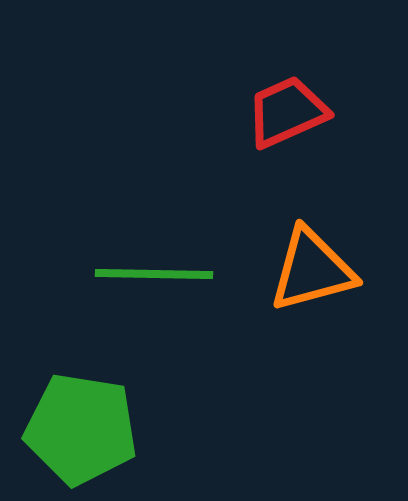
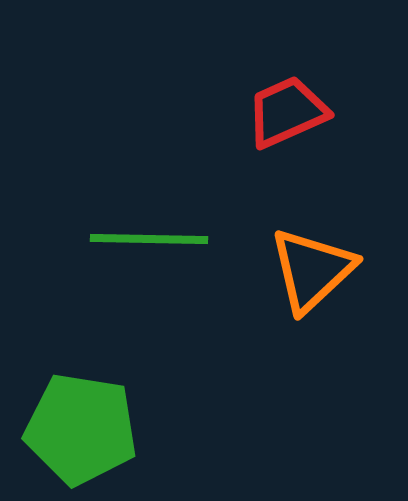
orange triangle: rotated 28 degrees counterclockwise
green line: moved 5 px left, 35 px up
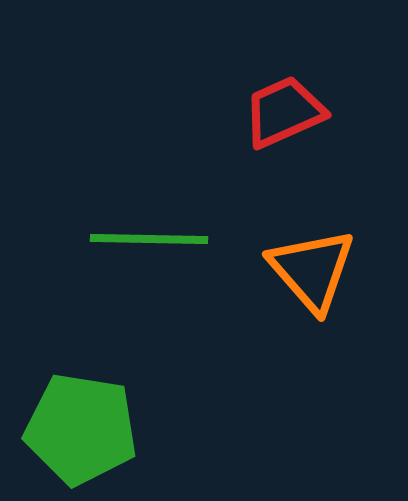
red trapezoid: moved 3 px left
orange triangle: rotated 28 degrees counterclockwise
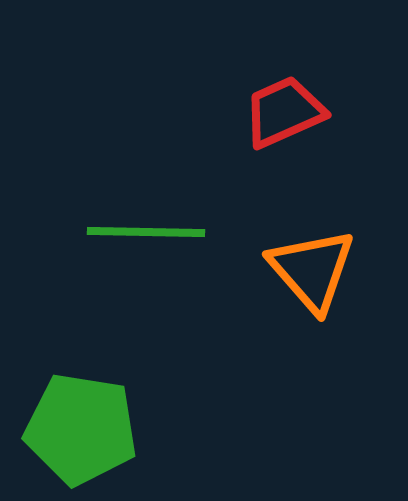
green line: moved 3 px left, 7 px up
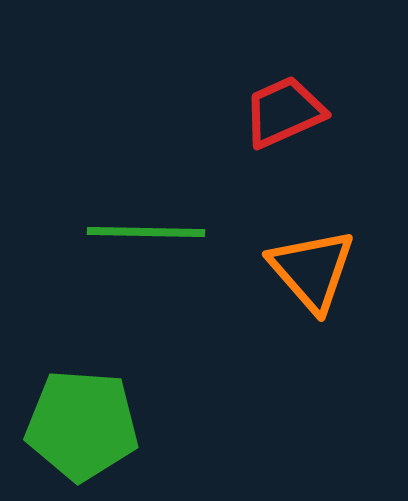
green pentagon: moved 1 px right, 4 px up; rotated 5 degrees counterclockwise
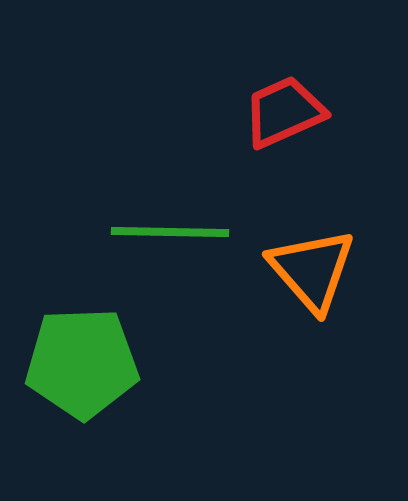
green line: moved 24 px right
green pentagon: moved 62 px up; rotated 6 degrees counterclockwise
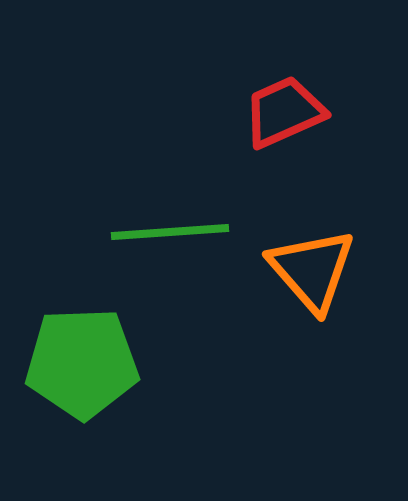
green line: rotated 5 degrees counterclockwise
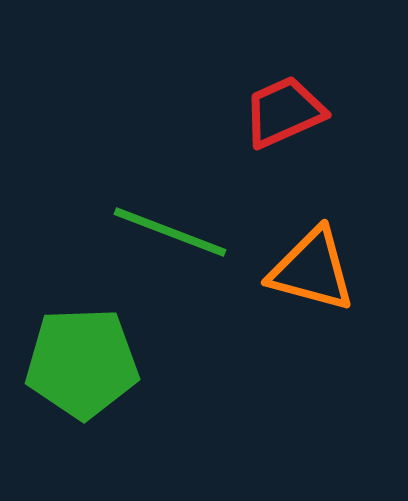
green line: rotated 25 degrees clockwise
orange triangle: rotated 34 degrees counterclockwise
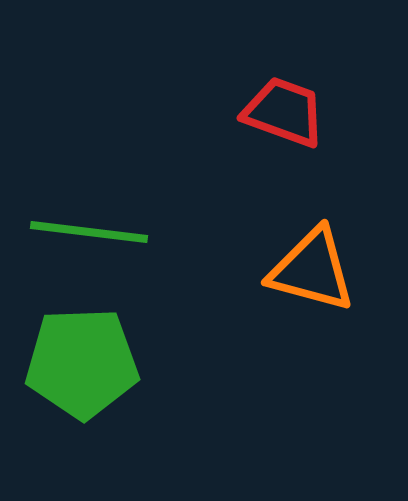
red trapezoid: rotated 44 degrees clockwise
green line: moved 81 px left; rotated 14 degrees counterclockwise
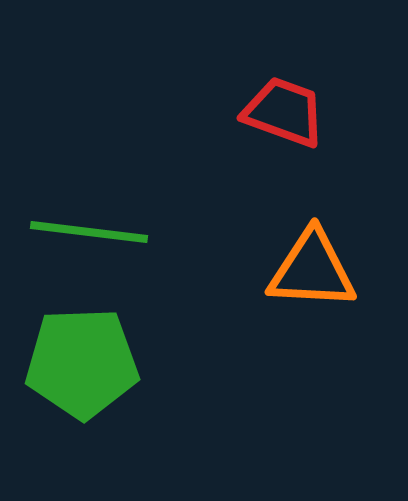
orange triangle: rotated 12 degrees counterclockwise
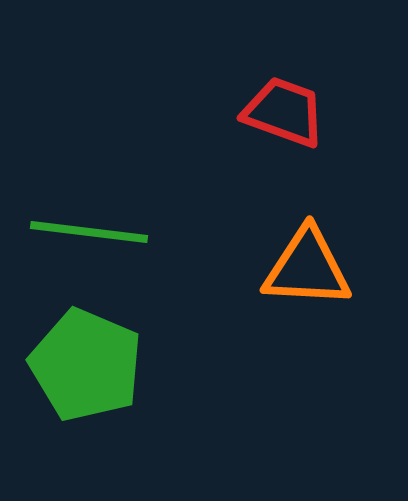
orange triangle: moved 5 px left, 2 px up
green pentagon: moved 4 px right, 2 px down; rotated 25 degrees clockwise
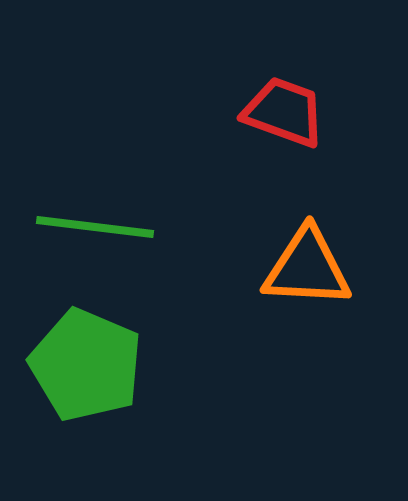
green line: moved 6 px right, 5 px up
